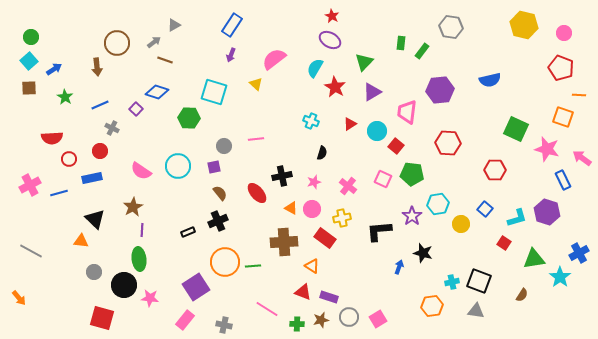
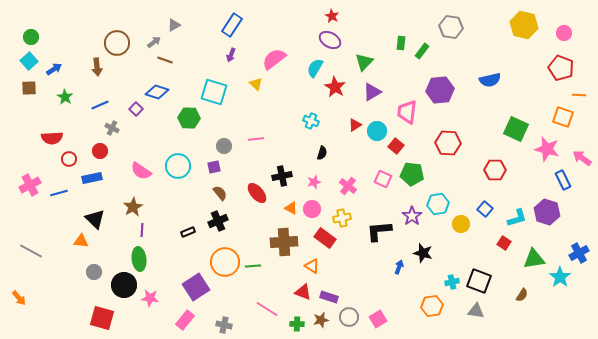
red triangle at (350, 124): moved 5 px right, 1 px down
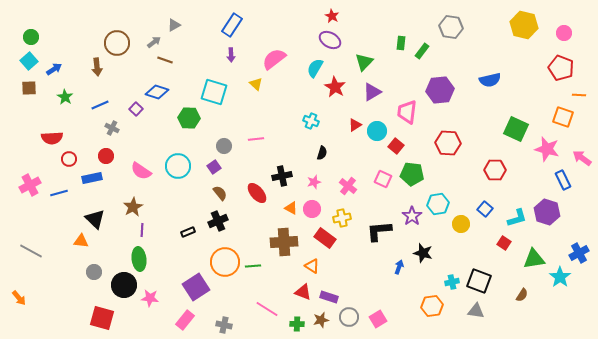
purple arrow at (231, 55): rotated 24 degrees counterclockwise
red circle at (100, 151): moved 6 px right, 5 px down
purple square at (214, 167): rotated 24 degrees counterclockwise
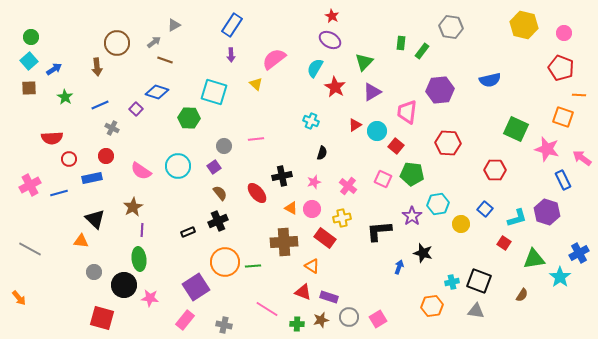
gray line at (31, 251): moved 1 px left, 2 px up
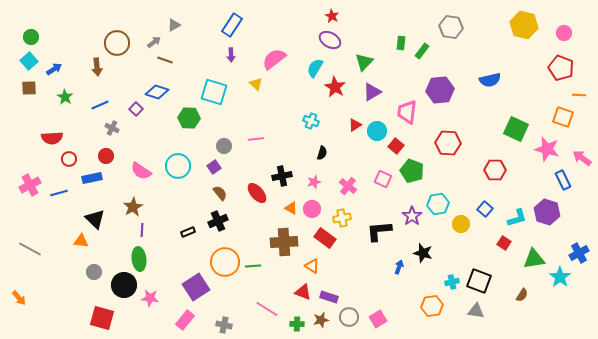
green pentagon at (412, 174): moved 3 px up; rotated 15 degrees clockwise
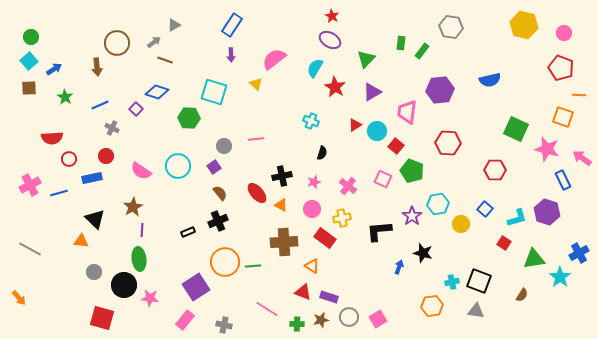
green triangle at (364, 62): moved 2 px right, 3 px up
orange triangle at (291, 208): moved 10 px left, 3 px up
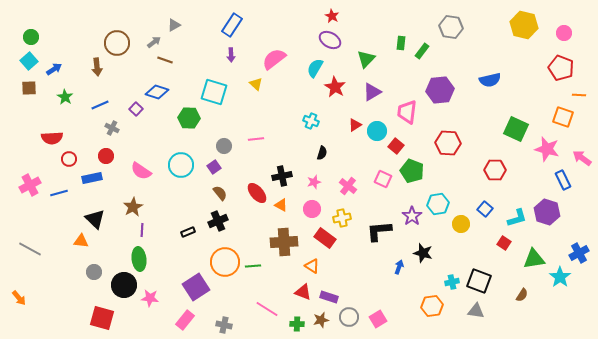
cyan circle at (178, 166): moved 3 px right, 1 px up
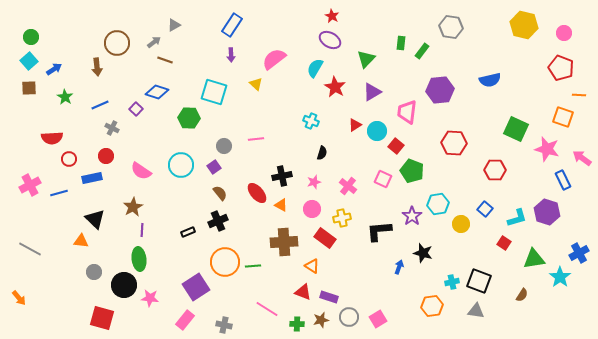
red hexagon at (448, 143): moved 6 px right
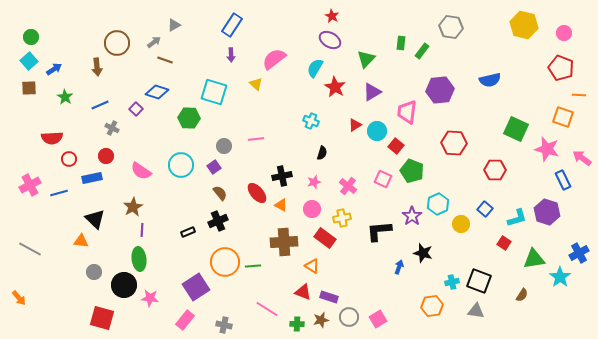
cyan hexagon at (438, 204): rotated 15 degrees counterclockwise
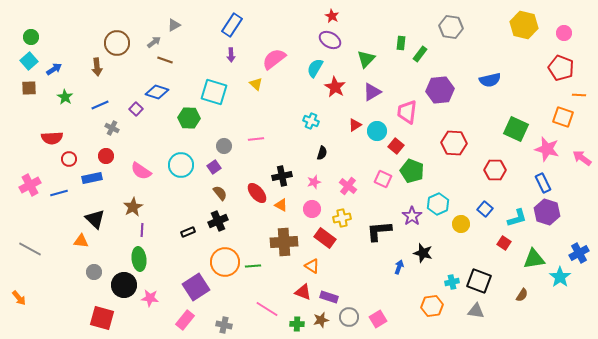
green rectangle at (422, 51): moved 2 px left, 3 px down
blue rectangle at (563, 180): moved 20 px left, 3 px down
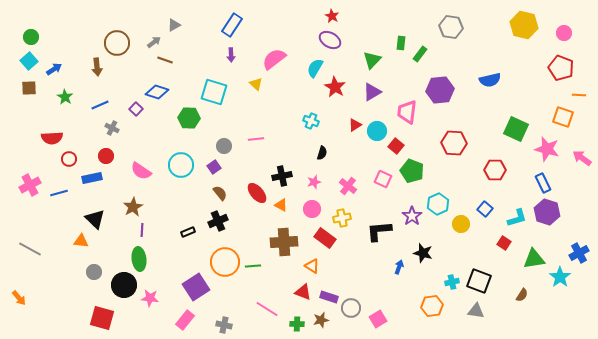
green triangle at (366, 59): moved 6 px right, 1 px down
gray circle at (349, 317): moved 2 px right, 9 px up
